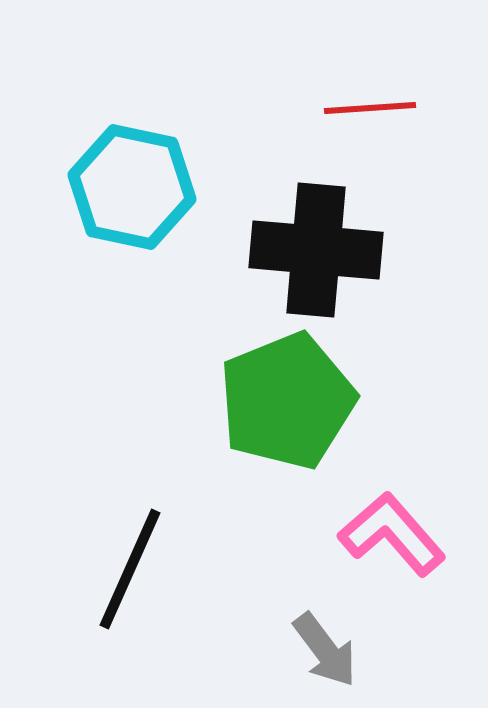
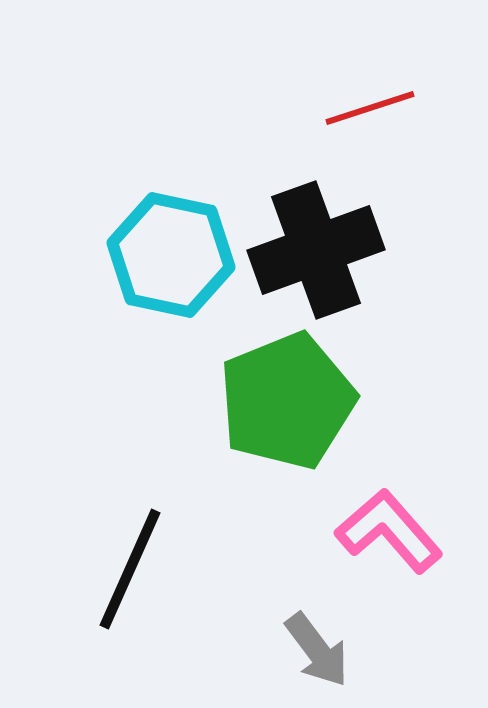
red line: rotated 14 degrees counterclockwise
cyan hexagon: moved 39 px right, 68 px down
black cross: rotated 25 degrees counterclockwise
pink L-shape: moved 3 px left, 3 px up
gray arrow: moved 8 px left
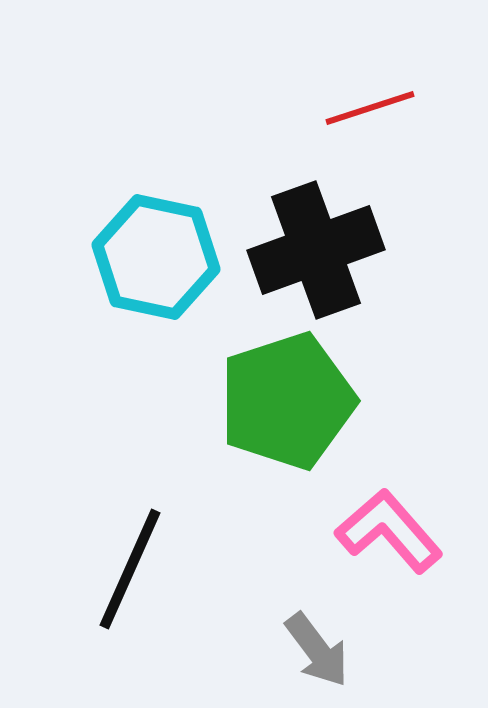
cyan hexagon: moved 15 px left, 2 px down
green pentagon: rotated 4 degrees clockwise
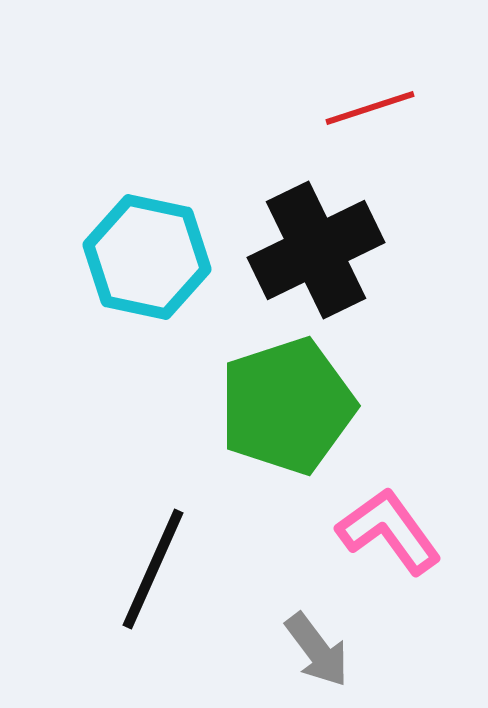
black cross: rotated 6 degrees counterclockwise
cyan hexagon: moved 9 px left
green pentagon: moved 5 px down
pink L-shape: rotated 5 degrees clockwise
black line: moved 23 px right
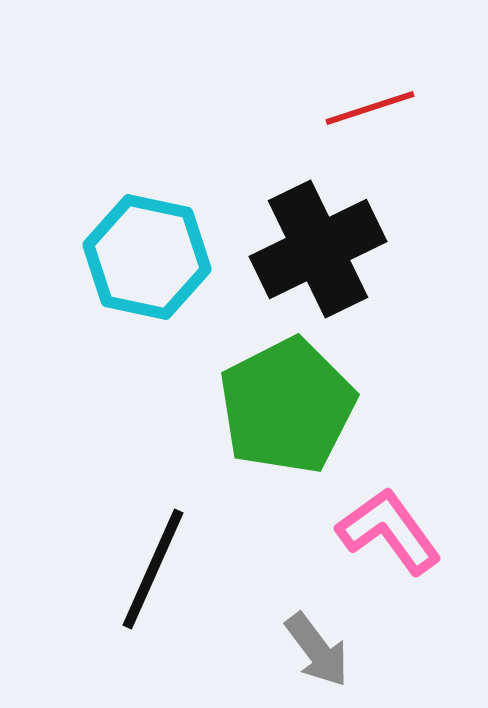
black cross: moved 2 px right, 1 px up
green pentagon: rotated 9 degrees counterclockwise
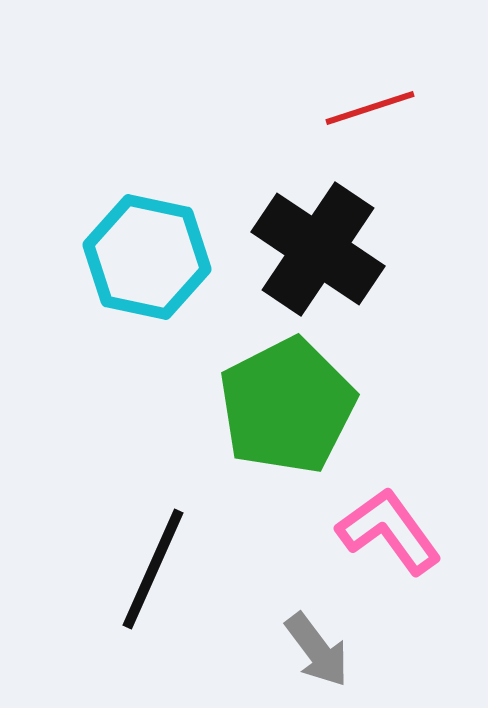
black cross: rotated 30 degrees counterclockwise
